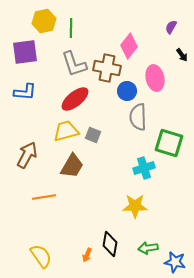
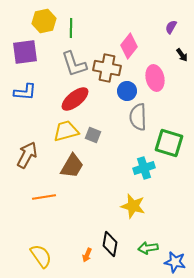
yellow star: moved 2 px left; rotated 15 degrees clockwise
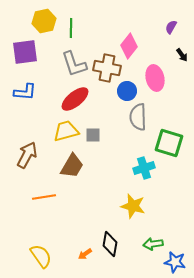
gray square: rotated 21 degrees counterclockwise
green arrow: moved 5 px right, 4 px up
orange arrow: moved 2 px left, 1 px up; rotated 32 degrees clockwise
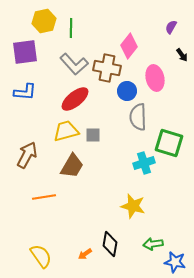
gray L-shape: rotated 24 degrees counterclockwise
cyan cross: moved 5 px up
